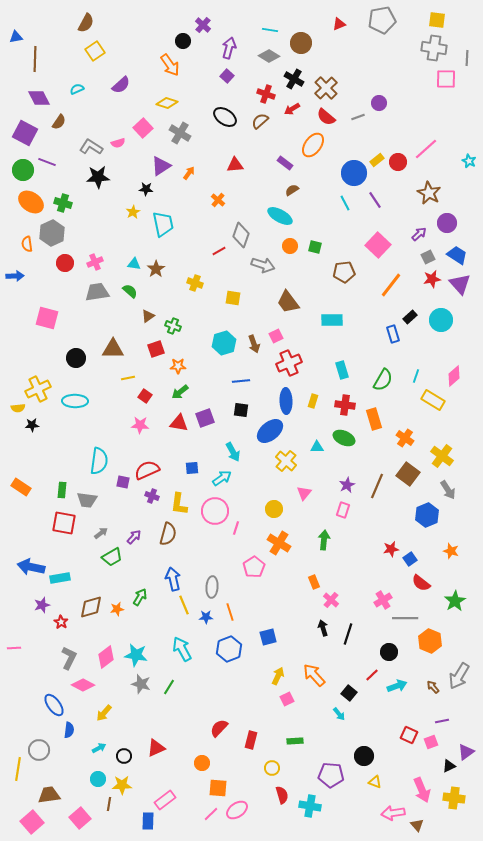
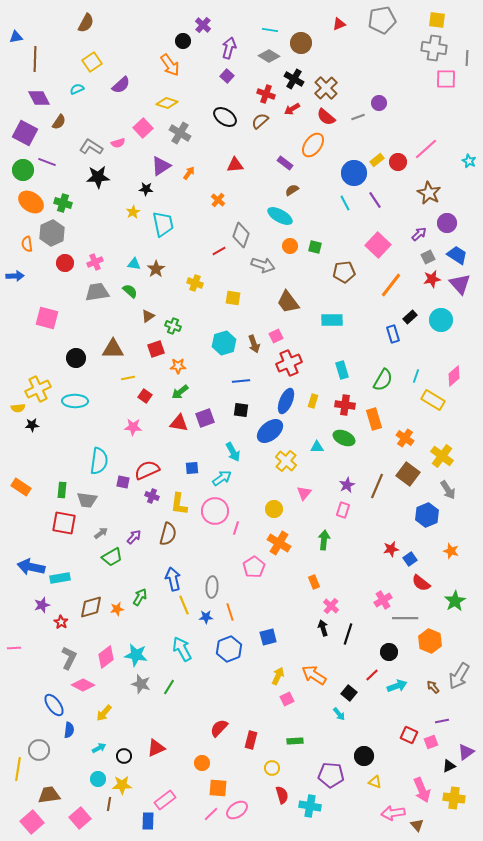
yellow square at (95, 51): moved 3 px left, 11 px down
blue ellipse at (286, 401): rotated 25 degrees clockwise
pink star at (140, 425): moved 7 px left, 2 px down
pink cross at (331, 600): moved 6 px down
orange arrow at (314, 675): rotated 15 degrees counterclockwise
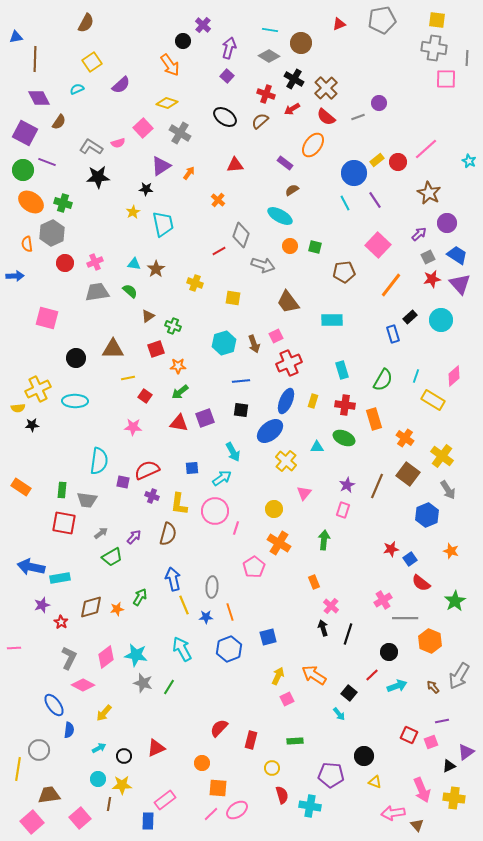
gray star at (141, 684): moved 2 px right, 1 px up
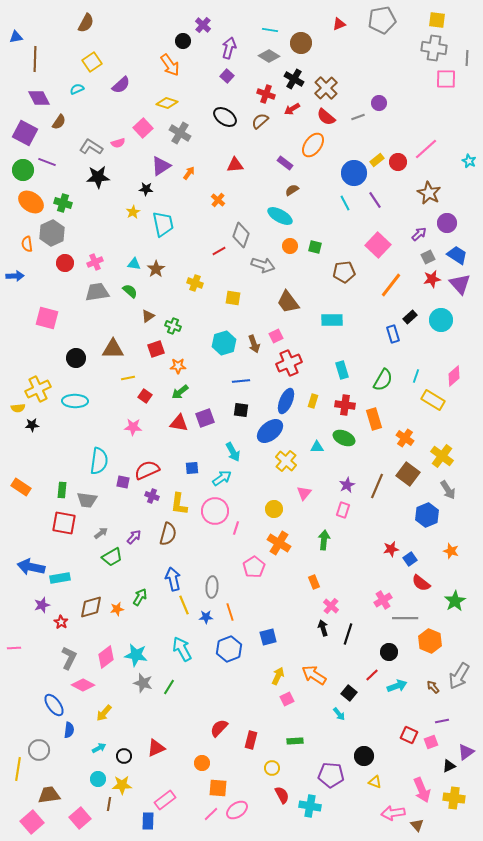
red semicircle at (282, 795): rotated 12 degrees counterclockwise
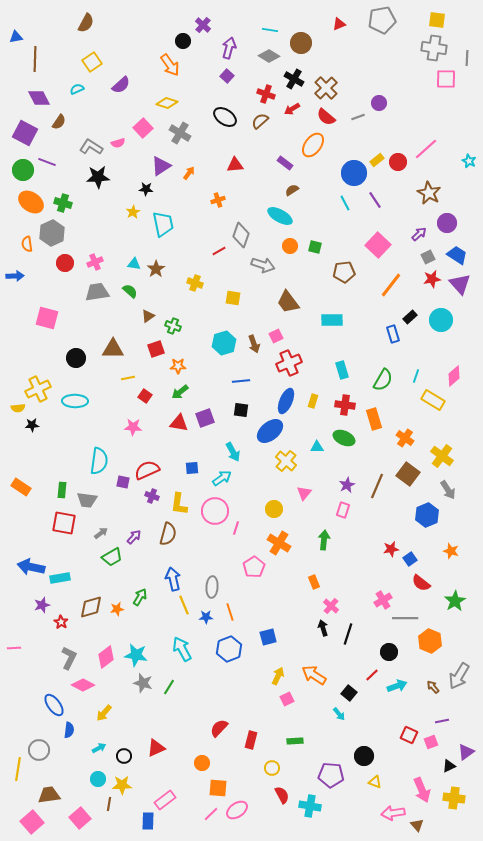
orange cross at (218, 200): rotated 32 degrees clockwise
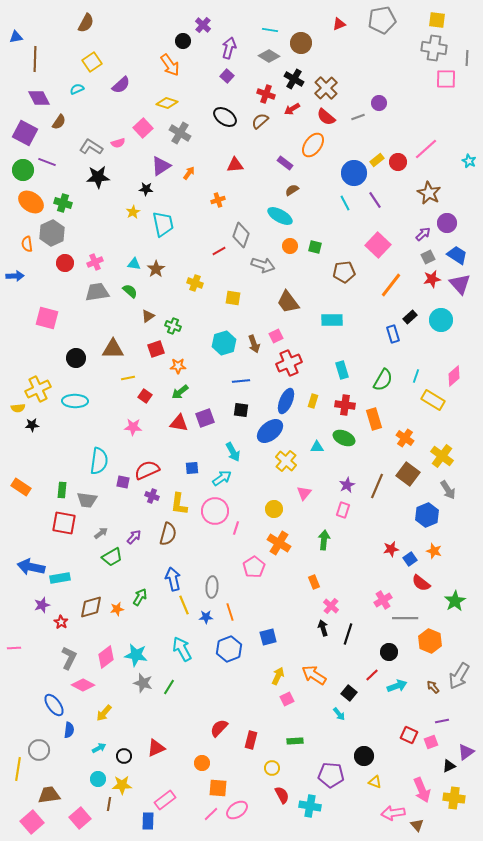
purple arrow at (419, 234): moved 4 px right
orange star at (451, 551): moved 17 px left
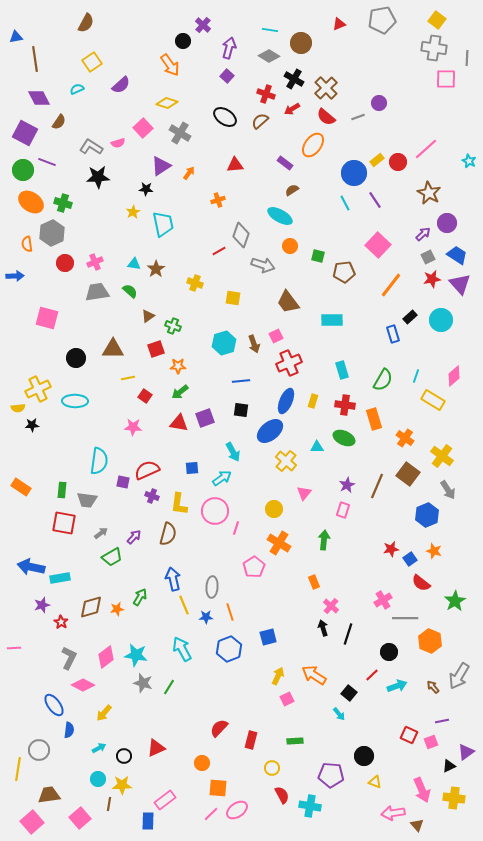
yellow square at (437, 20): rotated 30 degrees clockwise
brown line at (35, 59): rotated 10 degrees counterclockwise
green square at (315, 247): moved 3 px right, 9 px down
